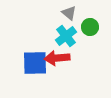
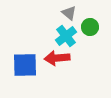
blue square: moved 10 px left, 2 px down
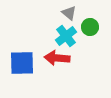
red arrow: rotated 10 degrees clockwise
blue square: moved 3 px left, 2 px up
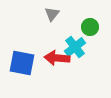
gray triangle: moved 17 px left, 1 px down; rotated 28 degrees clockwise
cyan cross: moved 9 px right, 11 px down
blue square: rotated 12 degrees clockwise
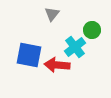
green circle: moved 2 px right, 3 px down
red arrow: moved 7 px down
blue square: moved 7 px right, 8 px up
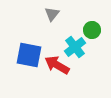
red arrow: rotated 25 degrees clockwise
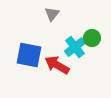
green circle: moved 8 px down
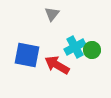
green circle: moved 12 px down
cyan cross: rotated 10 degrees clockwise
blue square: moved 2 px left
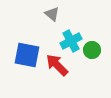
gray triangle: rotated 28 degrees counterclockwise
cyan cross: moved 4 px left, 6 px up
red arrow: rotated 15 degrees clockwise
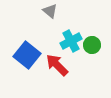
gray triangle: moved 2 px left, 3 px up
green circle: moved 5 px up
blue square: rotated 28 degrees clockwise
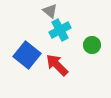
cyan cross: moved 11 px left, 11 px up
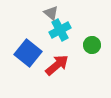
gray triangle: moved 1 px right, 2 px down
blue square: moved 1 px right, 2 px up
red arrow: rotated 95 degrees clockwise
